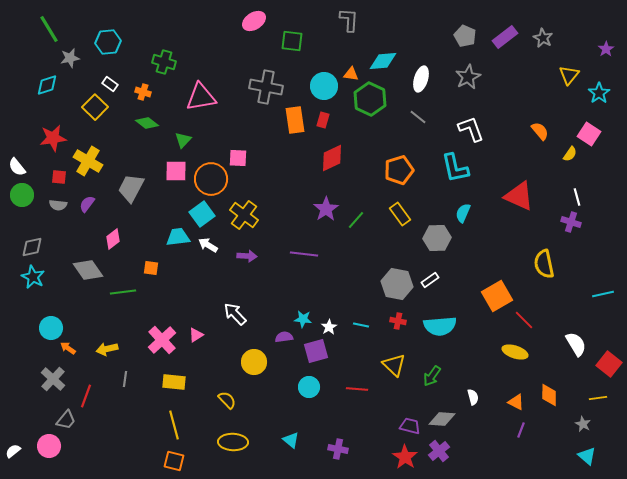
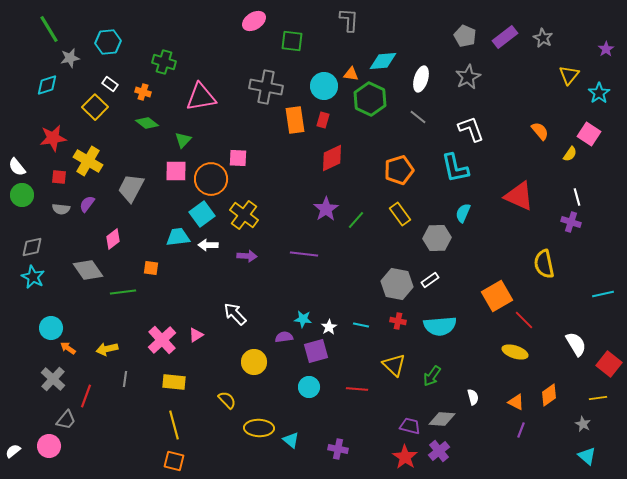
gray semicircle at (58, 205): moved 3 px right, 4 px down
white arrow at (208, 245): rotated 30 degrees counterclockwise
orange diamond at (549, 395): rotated 55 degrees clockwise
yellow ellipse at (233, 442): moved 26 px right, 14 px up
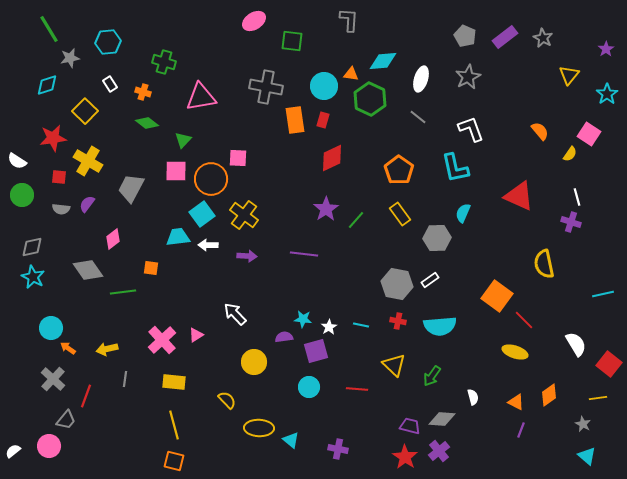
white rectangle at (110, 84): rotated 21 degrees clockwise
cyan star at (599, 93): moved 8 px right, 1 px down
yellow square at (95, 107): moved 10 px left, 4 px down
white semicircle at (17, 167): moved 6 px up; rotated 18 degrees counterclockwise
orange pentagon at (399, 170): rotated 20 degrees counterclockwise
orange square at (497, 296): rotated 24 degrees counterclockwise
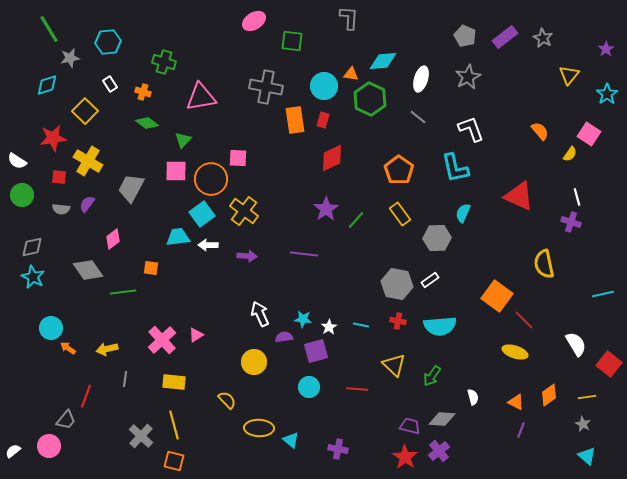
gray L-shape at (349, 20): moved 2 px up
yellow cross at (244, 215): moved 4 px up
white arrow at (235, 314): moved 25 px right; rotated 20 degrees clockwise
gray cross at (53, 379): moved 88 px right, 57 px down
yellow line at (598, 398): moved 11 px left, 1 px up
